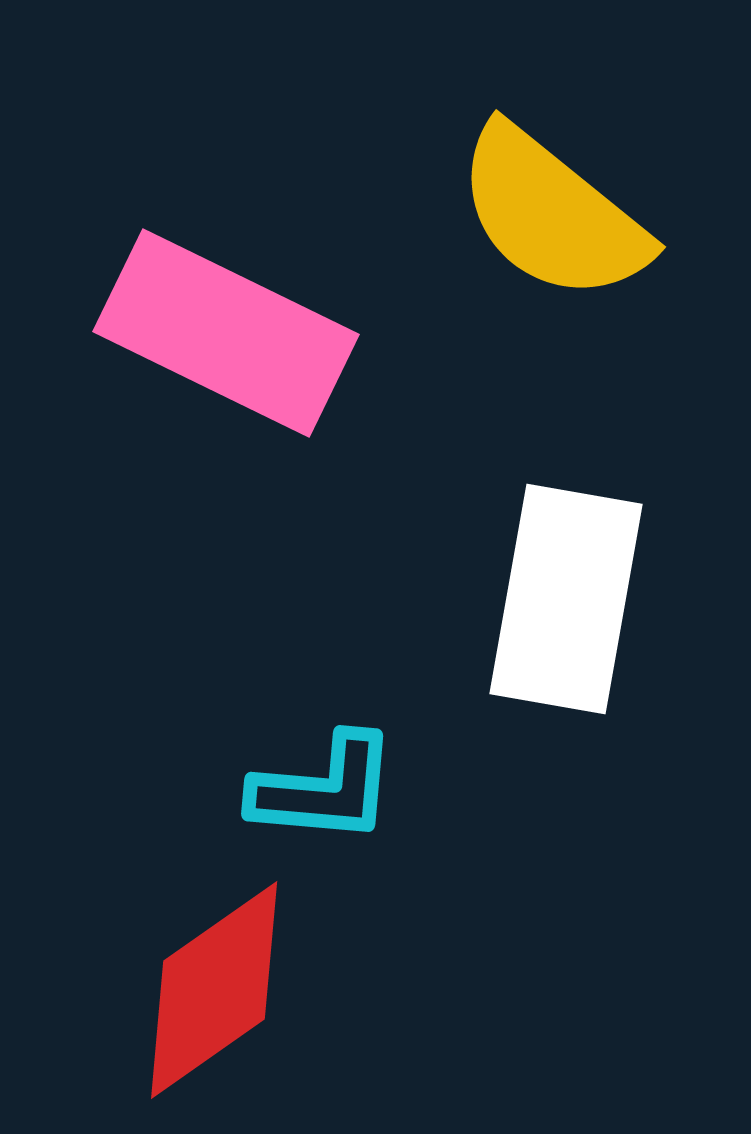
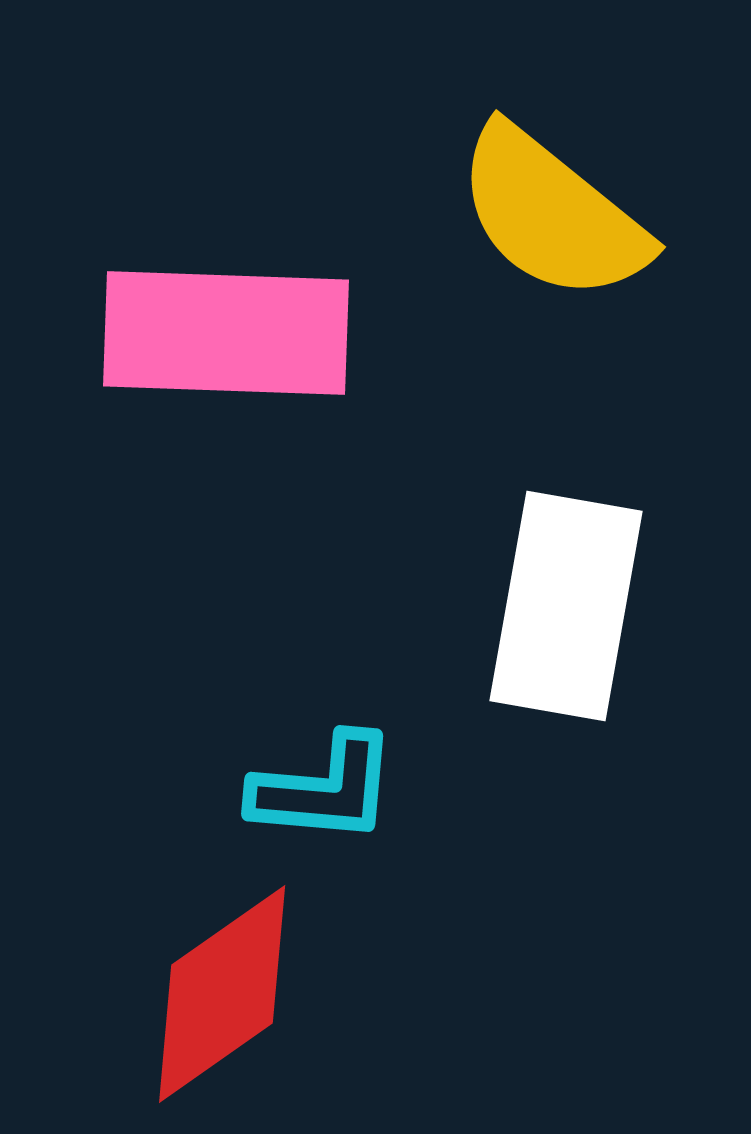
pink rectangle: rotated 24 degrees counterclockwise
white rectangle: moved 7 px down
red diamond: moved 8 px right, 4 px down
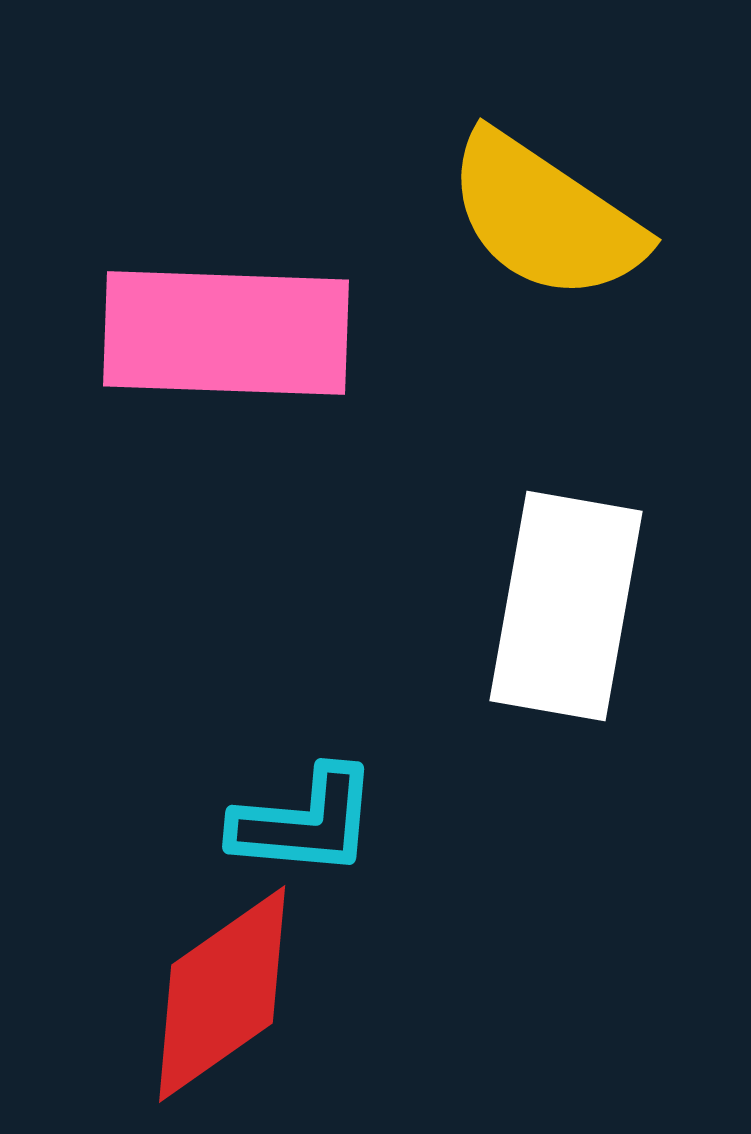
yellow semicircle: moved 7 px left, 3 px down; rotated 5 degrees counterclockwise
cyan L-shape: moved 19 px left, 33 px down
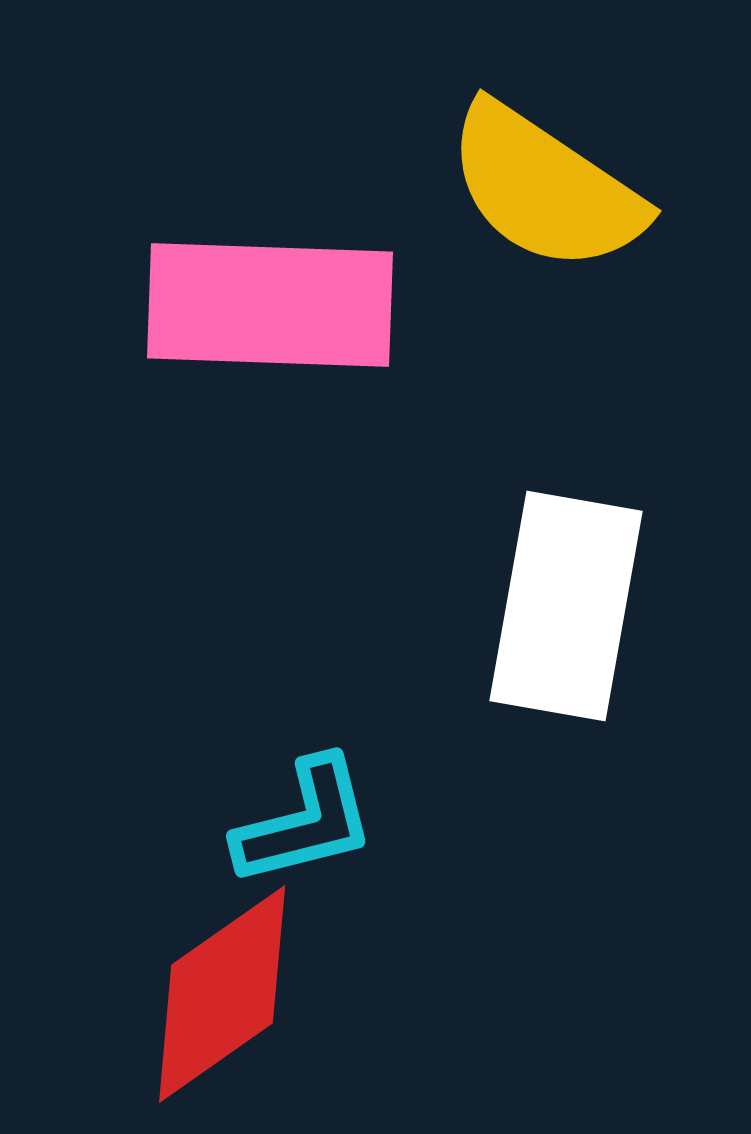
yellow semicircle: moved 29 px up
pink rectangle: moved 44 px right, 28 px up
cyan L-shape: rotated 19 degrees counterclockwise
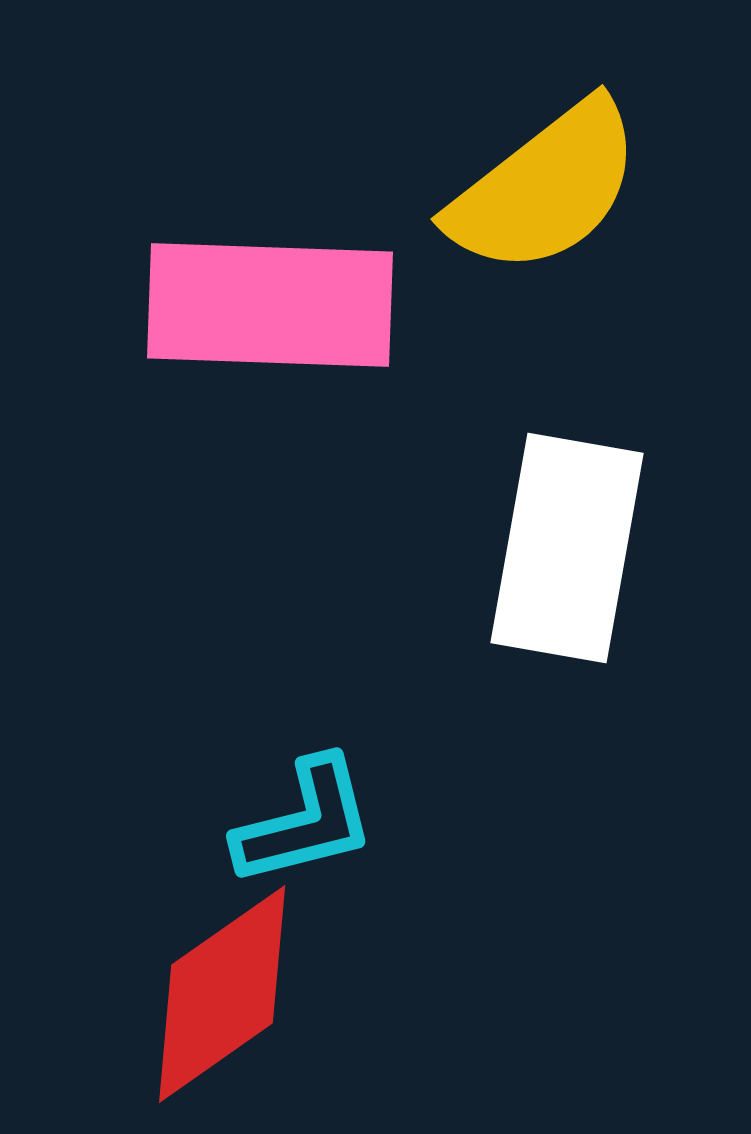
yellow semicircle: rotated 72 degrees counterclockwise
white rectangle: moved 1 px right, 58 px up
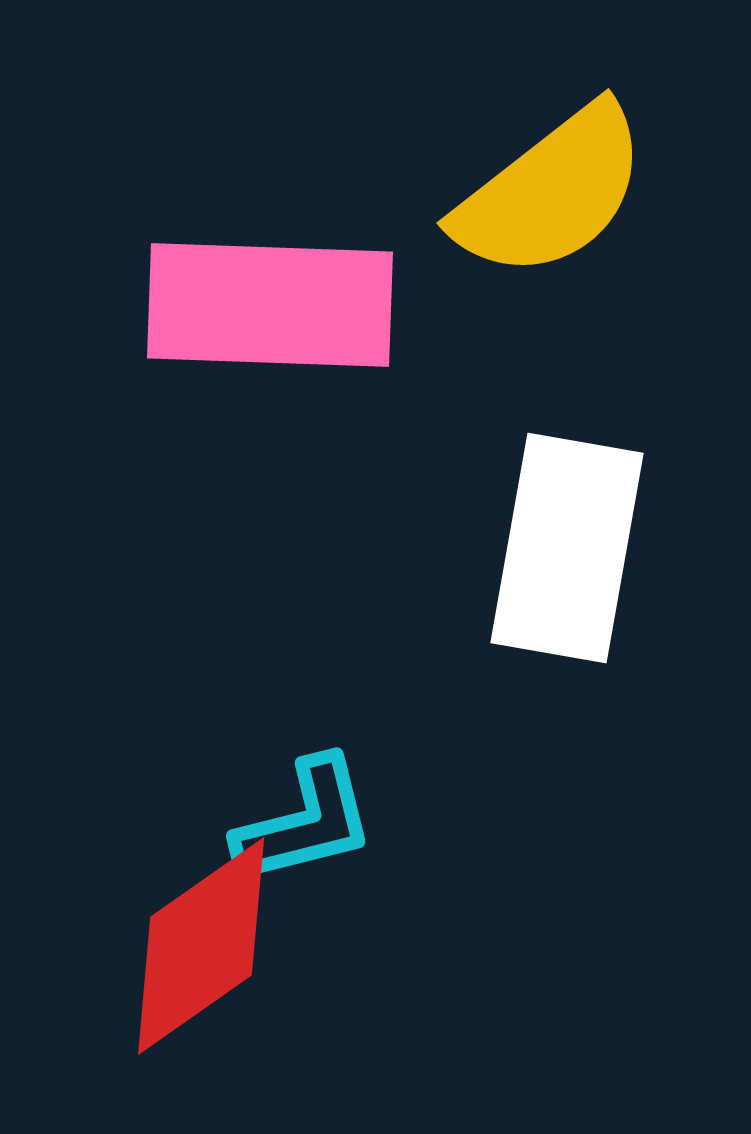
yellow semicircle: moved 6 px right, 4 px down
red diamond: moved 21 px left, 48 px up
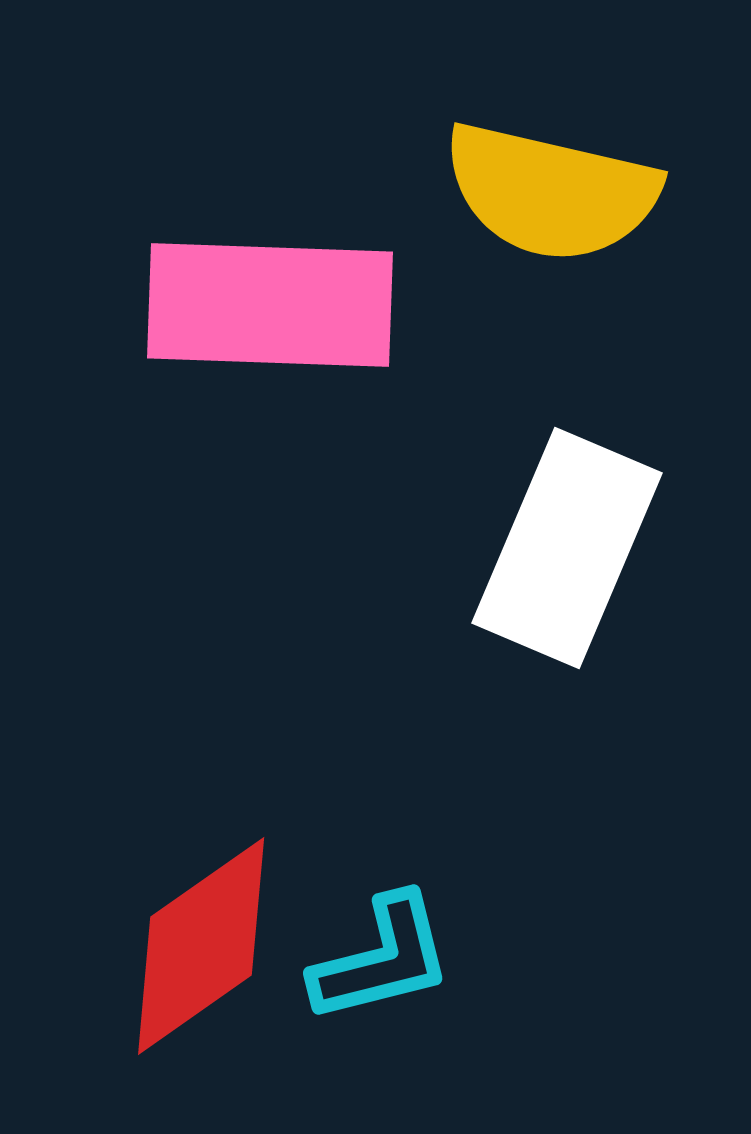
yellow semicircle: rotated 51 degrees clockwise
white rectangle: rotated 13 degrees clockwise
cyan L-shape: moved 77 px right, 137 px down
